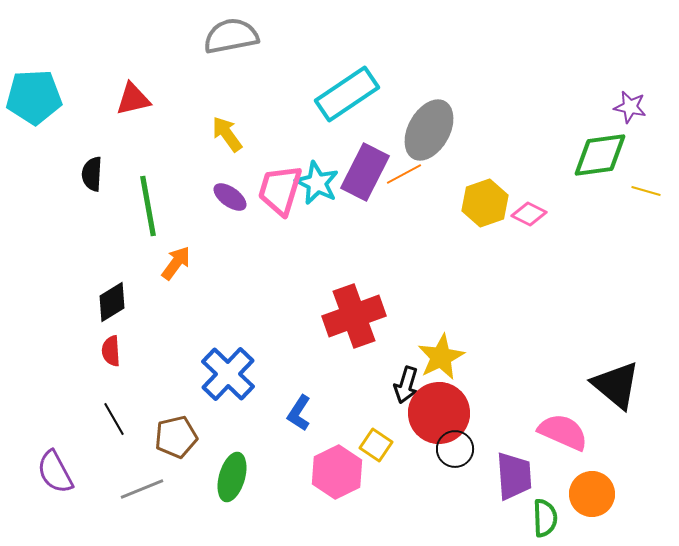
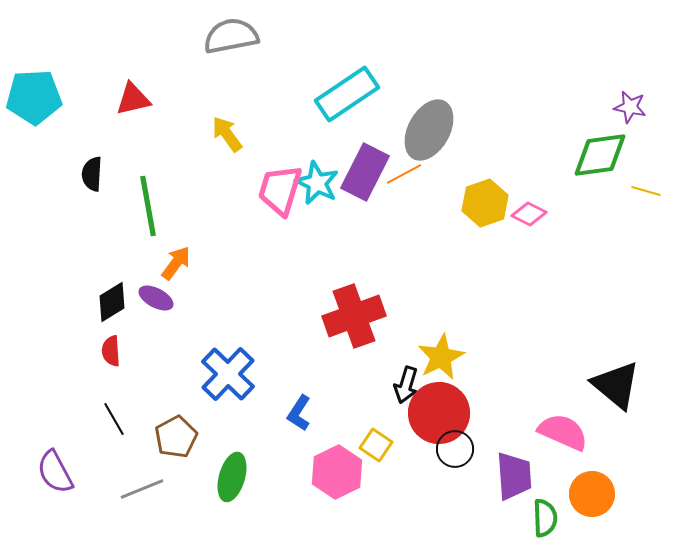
purple ellipse: moved 74 px left, 101 px down; rotated 8 degrees counterclockwise
brown pentagon: rotated 15 degrees counterclockwise
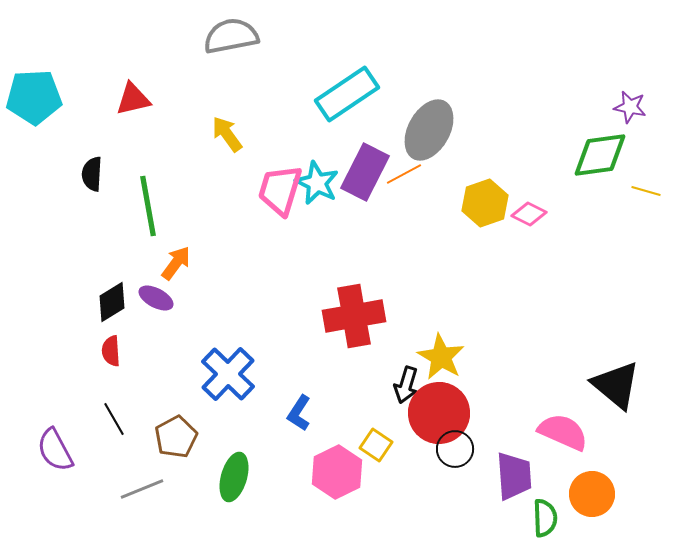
red cross: rotated 10 degrees clockwise
yellow star: rotated 15 degrees counterclockwise
purple semicircle: moved 22 px up
green ellipse: moved 2 px right
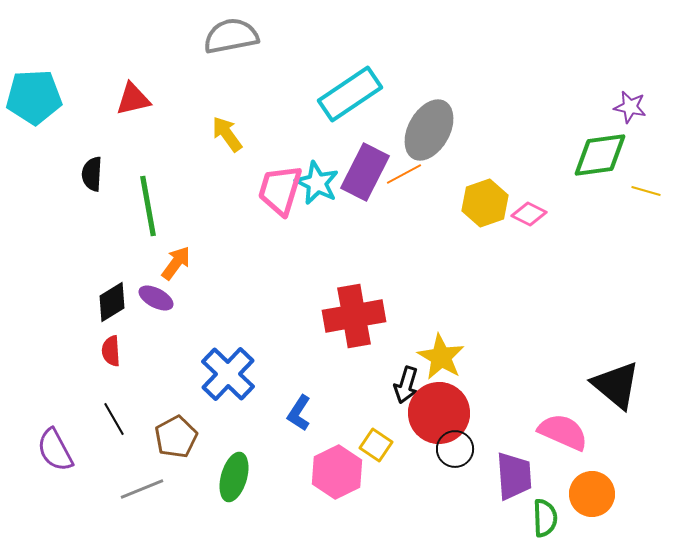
cyan rectangle: moved 3 px right
